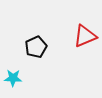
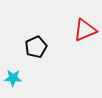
red triangle: moved 6 px up
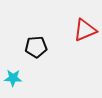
black pentagon: rotated 20 degrees clockwise
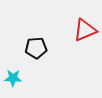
black pentagon: moved 1 px down
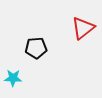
red triangle: moved 2 px left, 2 px up; rotated 15 degrees counterclockwise
